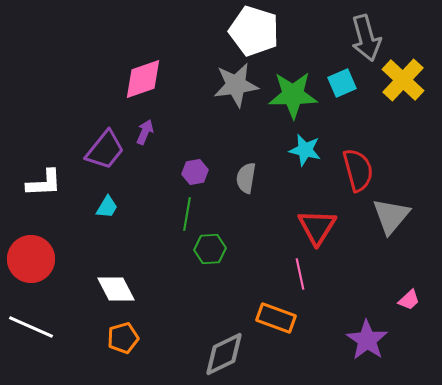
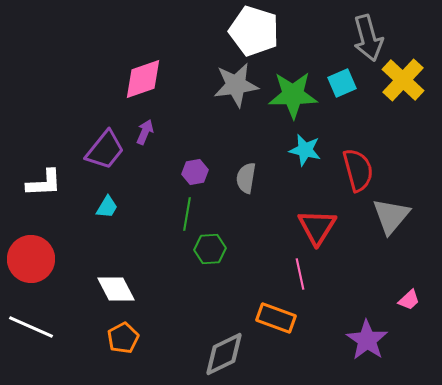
gray arrow: moved 2 px right
orange pentagon: rotated 12 degrees counterclockwise
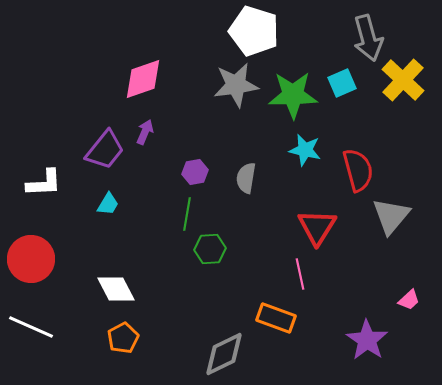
cyan trapezoid: moved 1 px right, 3 px up
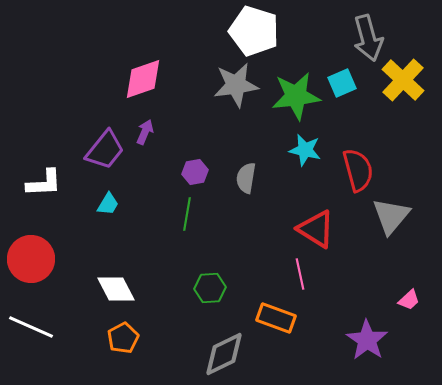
green star: moved 3 px right, 1 px down; rotated 6 degrees counterclockwise
red triangle: moved 1 px left, 2 px down; rotated 30 degrees counterclockwise
green hexagon: moved 39 px down
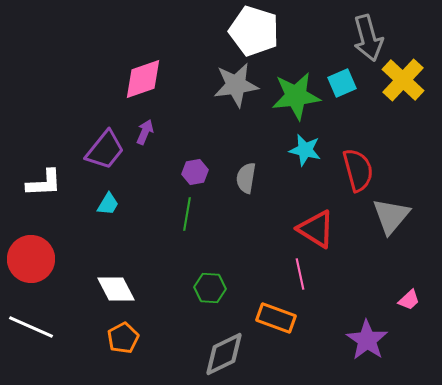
green hexagon: rotated 8 degrees clockwise
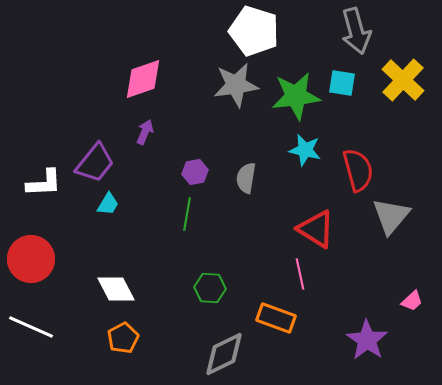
gray arrow: moved 12 px left, 7 px up
cyan square: rotated 32 degrees clockwise
purple trapezoid: moved 10 px left, 13 px down
pink trapezoid: moved 3 px right, 1 px down
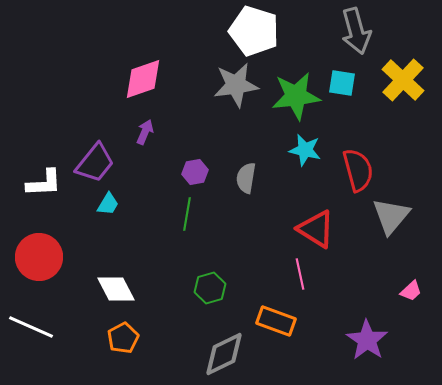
red circle: moved 8 px right, 2 px up
green hexagon: rotated 20 degrees counterclockwise
pink trapezoid: moved 1 px left, 10 px up
orange rectangle: moved 3 px down
